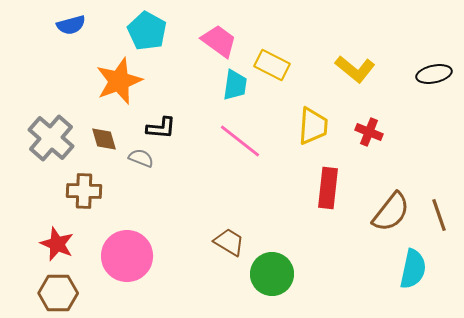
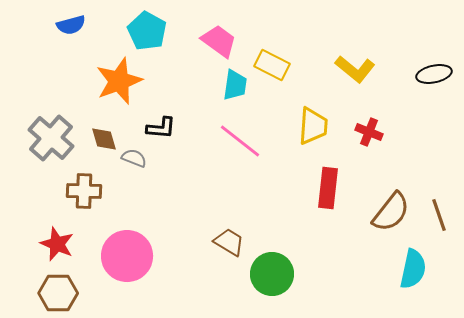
gray semicircle: moved 7 px left
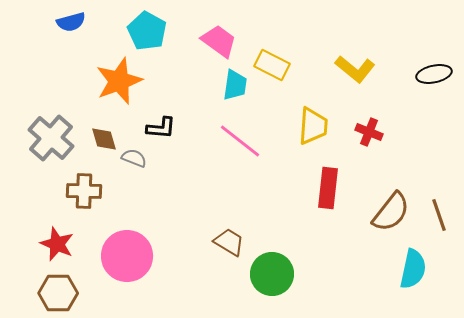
blue semicircle: moved 3 px up
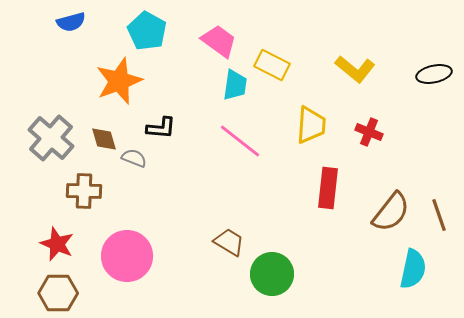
yellow trapezoid: moved 2 px left, 1 px up
